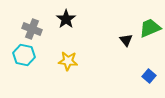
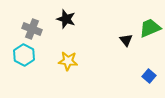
black star: rotated 18 degrees counterclockwise
cyan hexagon: rotated 15 degrees clockwise
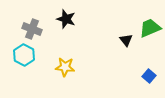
yellow star: moved 3 px left, 6 px down
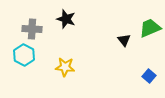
gray cross: rotated 18 degrees counterclockwise
black triangle: moved 2 px left
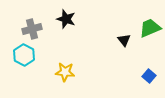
gray cross: rotated 18 degrees counterclockwise
yellow star: moved 5 px down
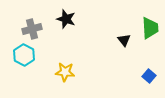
green trapezoid: rotated 110 degrees clockwise
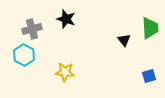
blue square: rotated 32 degrees clockwise
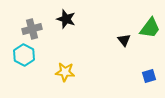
green trapezoid: rotated 40 degrees clockwise
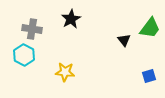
black star: moved 5 px right; rotated 24 degrees clockwise
gray cross: rotated 24 degrees clockwise
